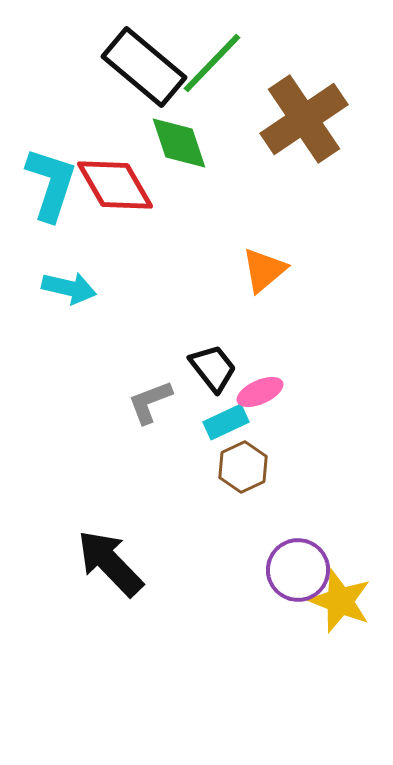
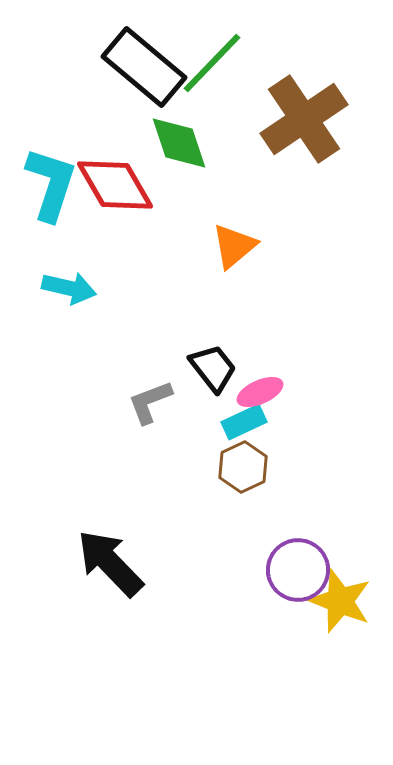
orange triangle: moved 30 px left, 24 px up
cyan rectangle: moved 18 px right
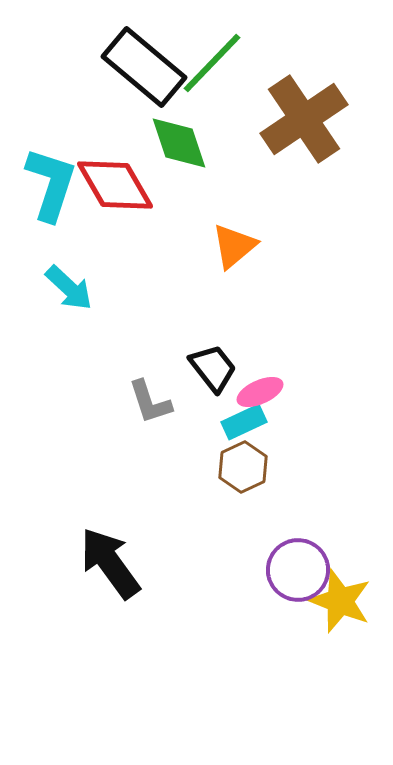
cyan arrow: rotated 30 degrees clockwise
gray L-shape: rotated 87 degrees counterclockwise
black arrow: rotated 8 degrees clockwise
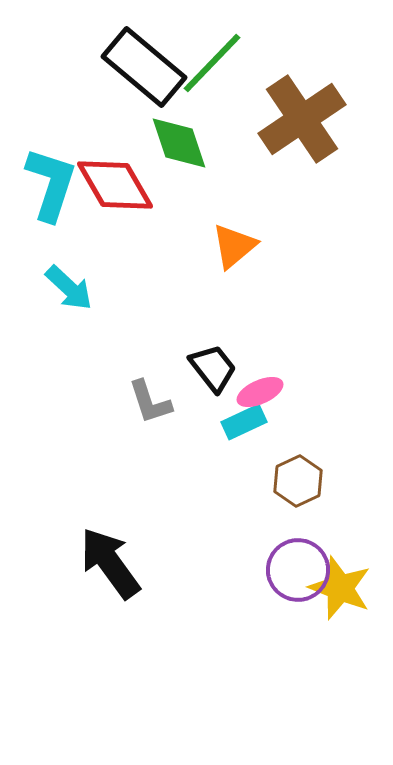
brown cross: moved 2 px left
brown hexagon: moved 55 px right, 14 px down
yellow star: moved 13 px up
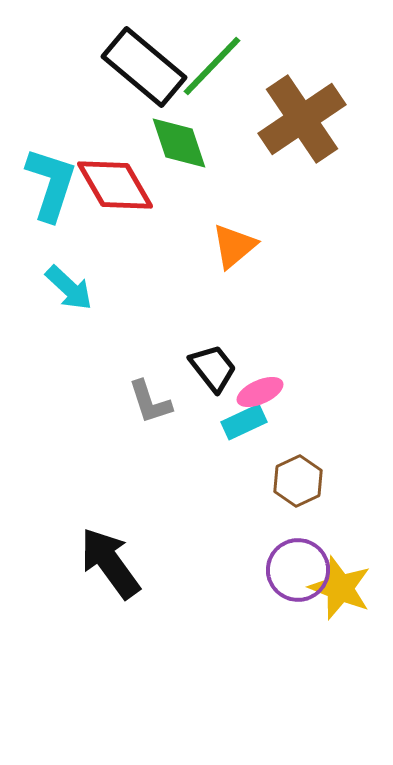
green line: moved 3 px down
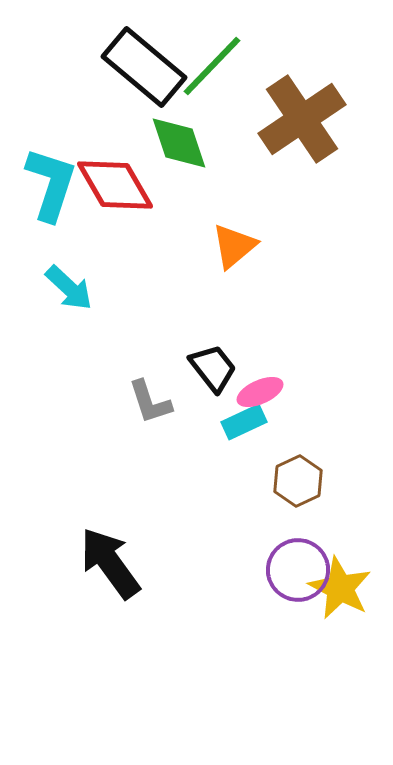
yellow star: rotated 6 degrees clockwise
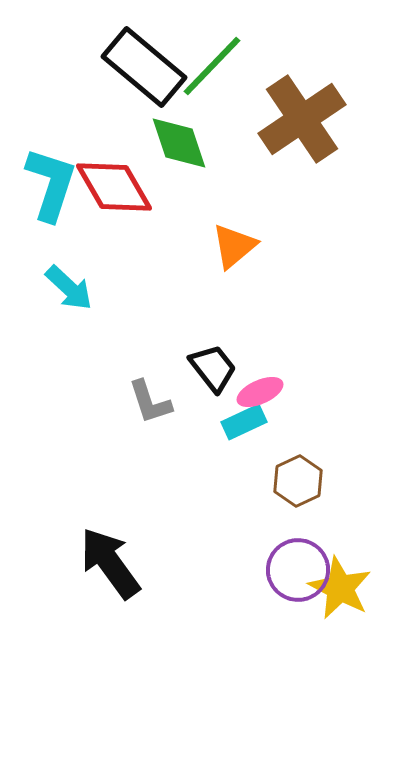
red diamond: moved 1 px left, 2 px down
